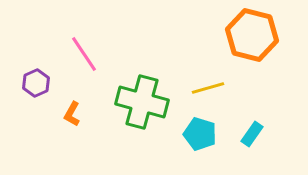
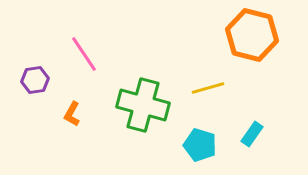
purple hexagon: moved 1 px left, 3 px up; rotated 16 degrees clockwise
green cross: moved 1 px right, 3 px down
cyan pentagon: moved 11 px down
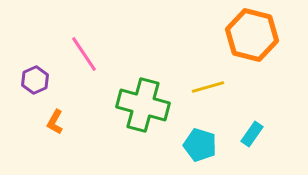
purple hexagon: rotated 16 degrees counterclockwise
yellow line: moved 1 px up
orange L-shape: moved 17 px left, 8 px down
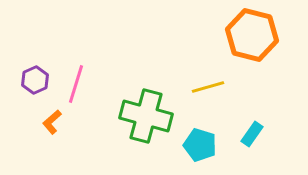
pink line: moved 8 px left, 30 px down; rotated 51 degrees clockwise
green cross: moved 3 px right, 11 px down
orange L-shape: moved 3 px left; rotated 20 degrees clockwise
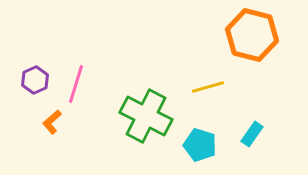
green cross: rotated 12 degrees clockwise
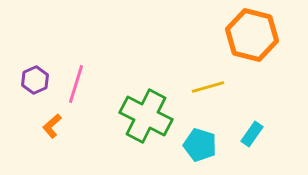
orange L-shape: moved 4 px down
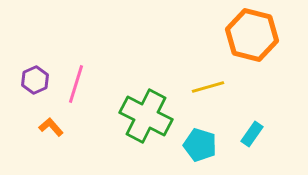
orange L-shape: moved 1 px left, 1 px down; rotated 90 degrees clockwise
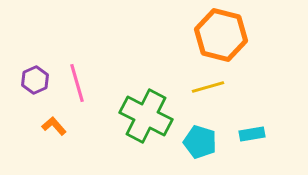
orange hexagon: moved 31 px left
pink line: moved 1 px right, 1 px up; rotated 33 degrees counterclockwise
orange L-shape: moved 3 px right, 1 px up
cyan rectangle: rotated 45 degrees clockwise
cyan pentagon: moved 3 px up
